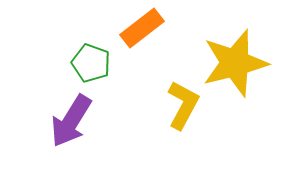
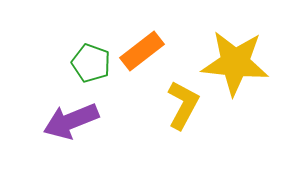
orange rectangle: moved 23 px down
yellow star: rotated 20 degrees clockwise
purple arrow: rotated 36 degrees clockwise
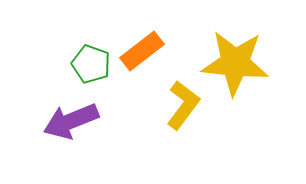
green pentagon: moved 1 px down
yellow L-shape: rotated 9 degrees clockwise
